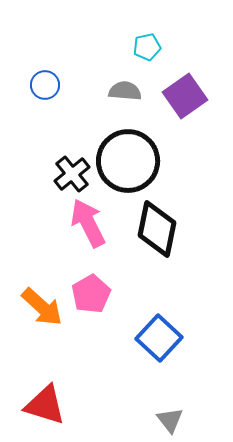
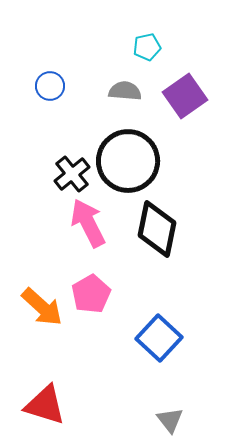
blue circle: moved 5 px right, 1 px down
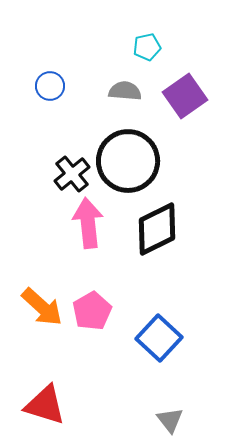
pink arrow: rotated 21 degrees clockwise
black diamond: rotated 52 degrees clockwise
pink pentagon: moved 1 px right, 17 px down
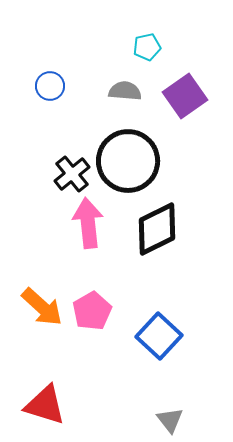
blue square: moved 2 px up
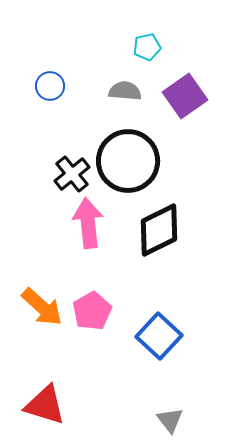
black diamond: moved 2 px right, 1 px down
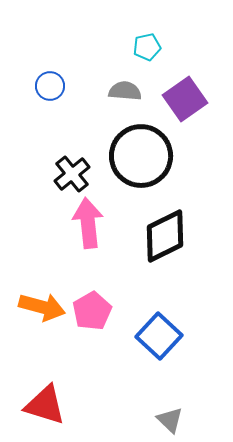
purple square: moved 3 px down
black circle: moved 13 px right, 5 px up
black diamond: moved 6 px right, 6 px down
orange arrow: rotated 27 degrees counterclockwise
gray triangle: rotated 8 degrees counterclockwise
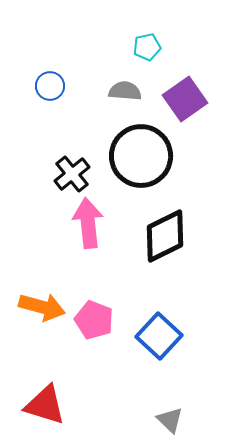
pink pentagon: moved 2 px right, 9 px down; rotated 21 degrees counterclockwise
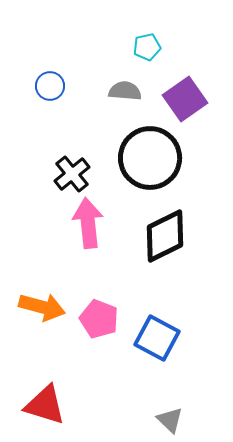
black circle: moved 9 px right, 2 px down
pink pentagon: moved 5 px right, 1 px up
blue square: moved 2 px left, 2 px down; rotated 15 degrees counterclockwise
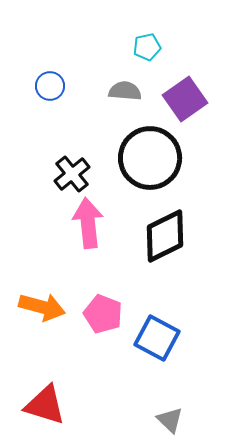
pink pentagon: moved 4 px right, 5 px up
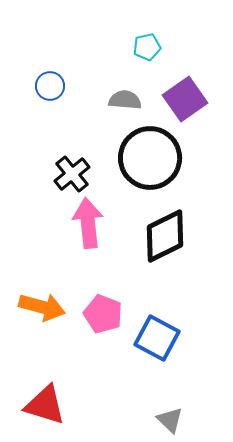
gray semicircle: moved 9 px down
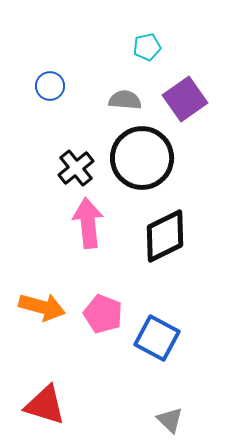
black circle: moved 8 px left
black cross: moved 4 px right, 6 px up
